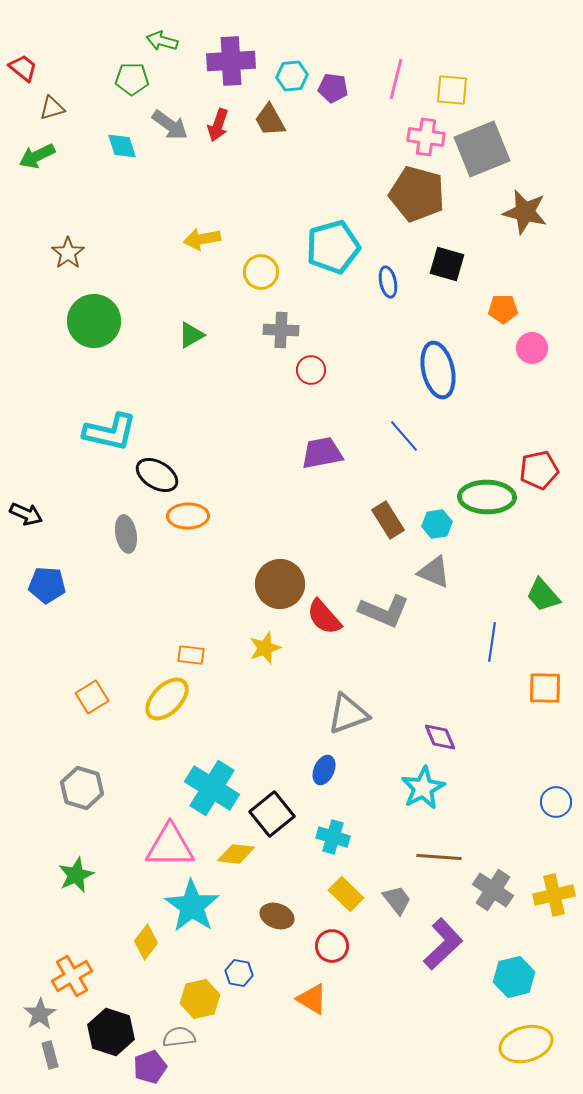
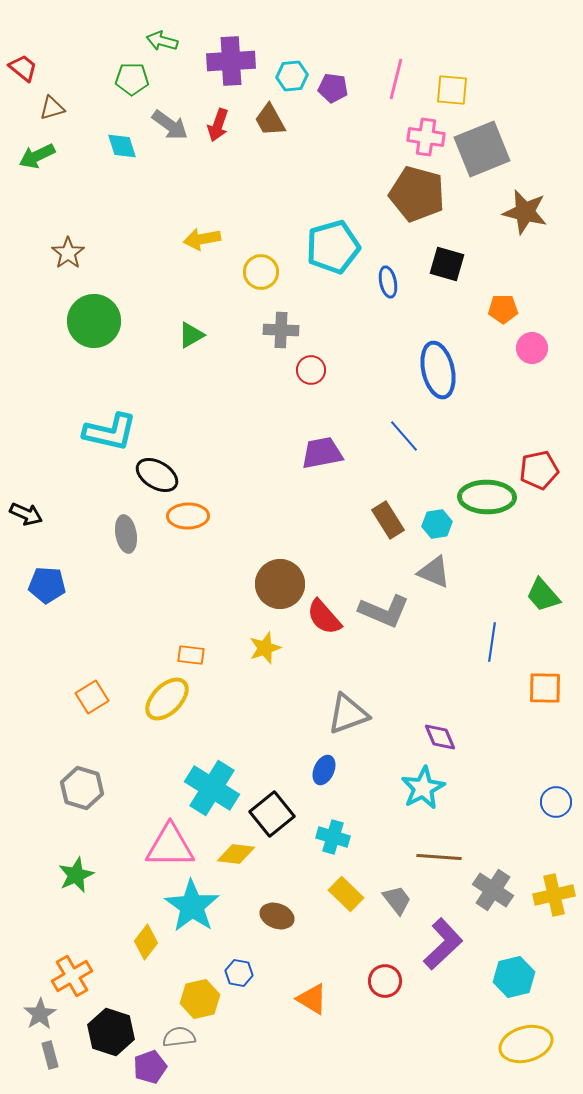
red circle at (332, 946): moved 53 px right, 35 px down
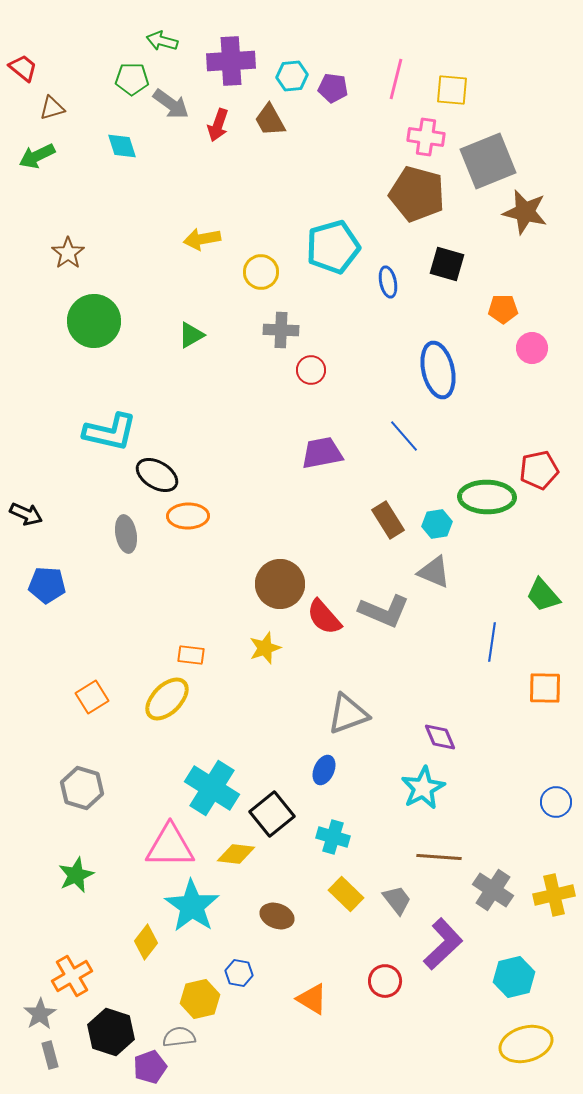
gray arrow at (170, 125): moved 1 px right, 21 px up
gray square at (482, 149): moved 6 px right, 12 px down
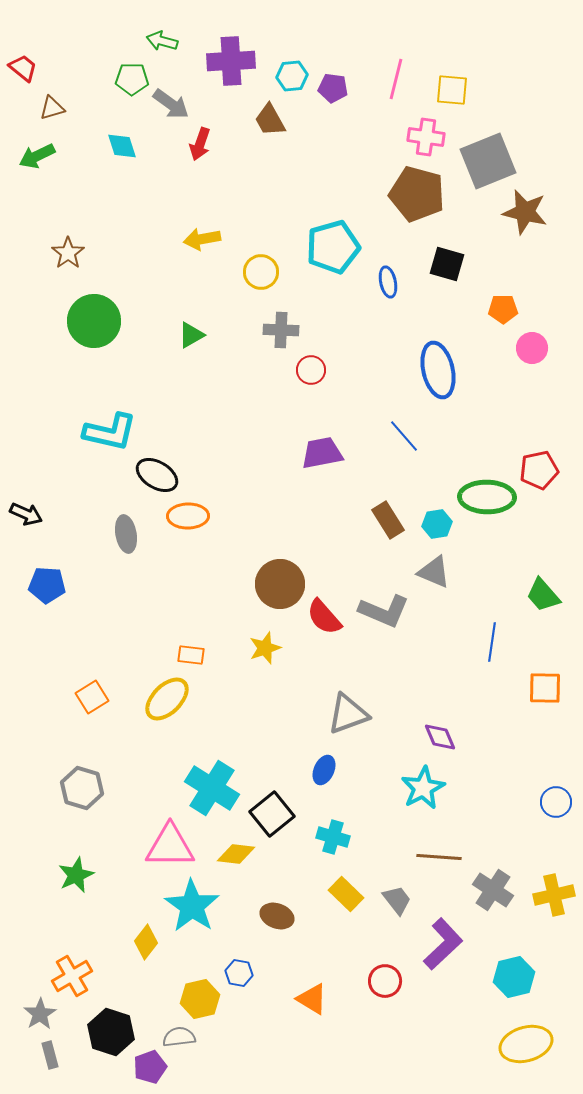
red arrow at (218, 125): moved 18 px left, 19 px down
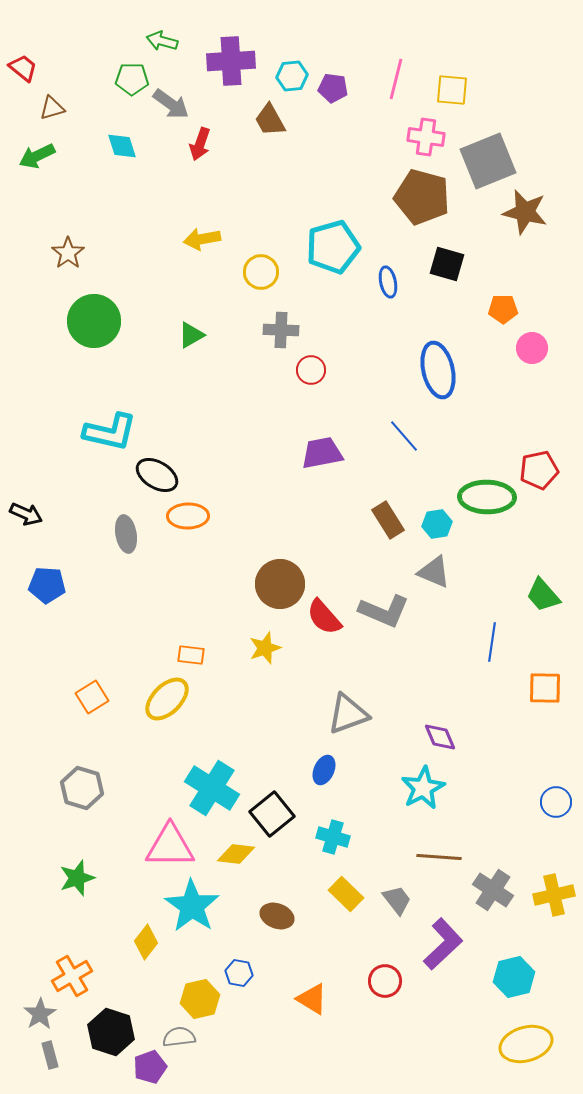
brown pentagon at (417, 194): moved 5 px right, 3 px down
green star at (76, 875): moved 1 px right, 3 px down; rotated 6 degrees clockwise
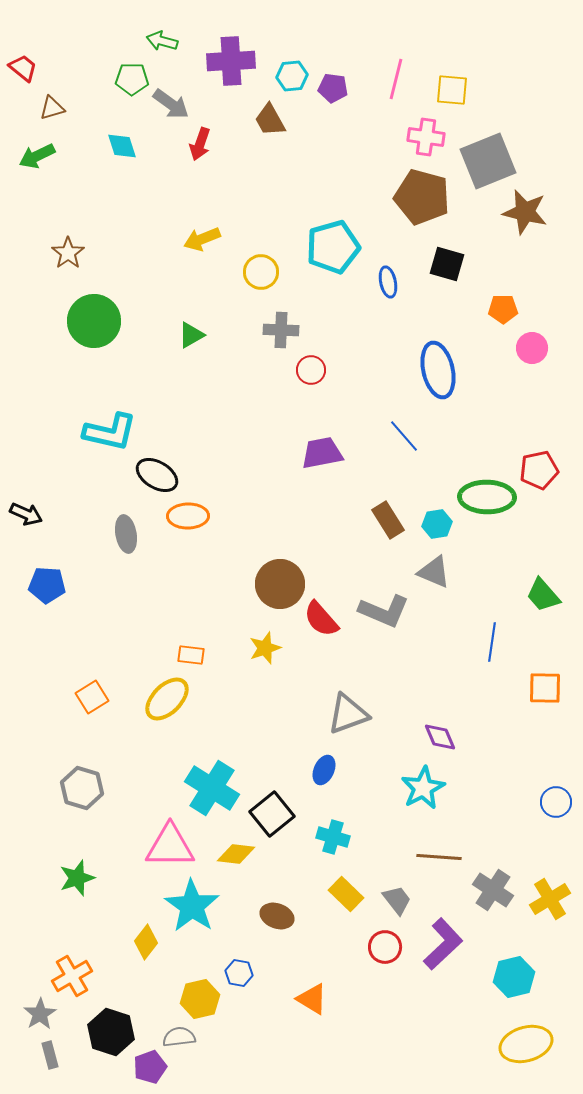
yellow arrow at (202, 239): rotated 12 degrees counterclockwise
red semicircle at (324, 617): moved 3 px left, 2 px down
yellow cross at (554, 895): moved 4 px left, 4 px down; rotated 18 degrees counterclockwise
red circle at (385, 981): moved 34 px up
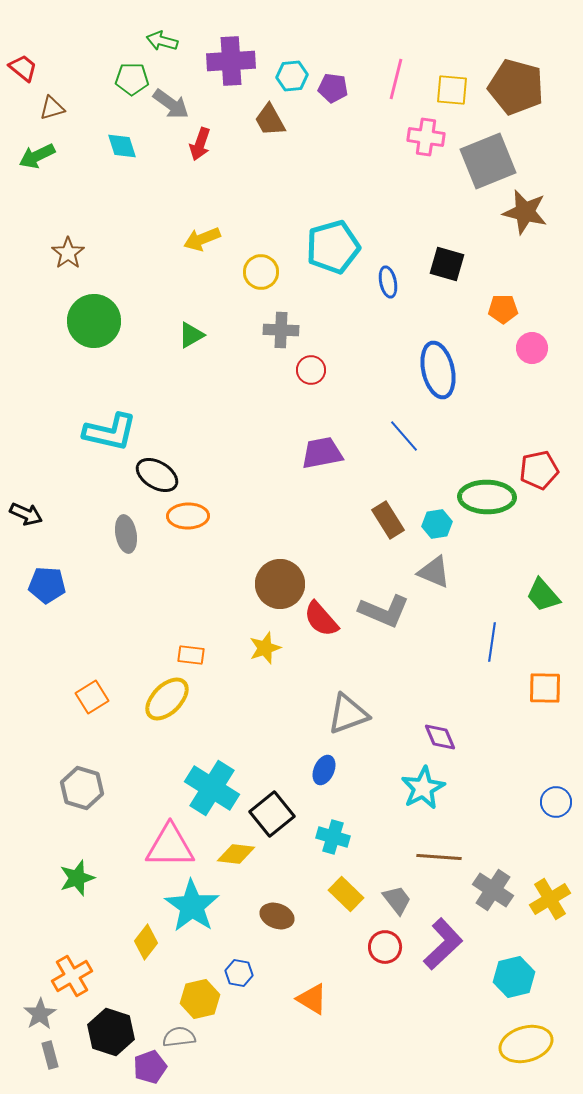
brown pentagon at (422, 197): moved 94 px right, 110 px up
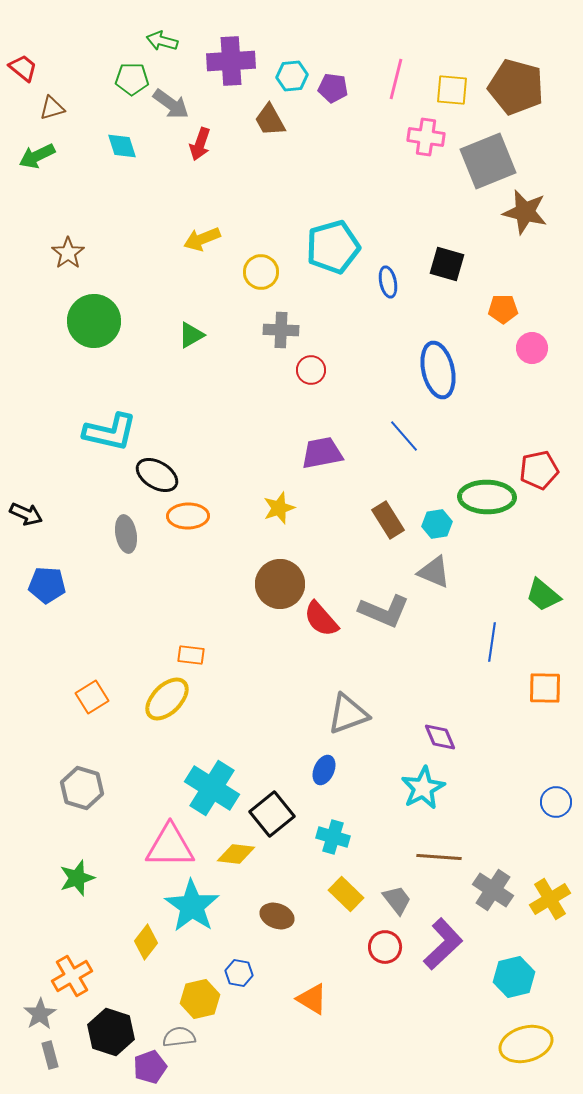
green trapezoid at (543, 595): rotated 9 degrees counterclockwise
yellow star at (265, 648): moved 14 px right, 140 px up
